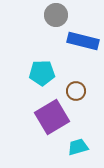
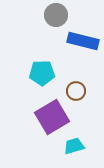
cyan trapezoid: moved 4 px left, 1 px up
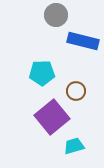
purple square: rotated 8 degrees counterclockwise
